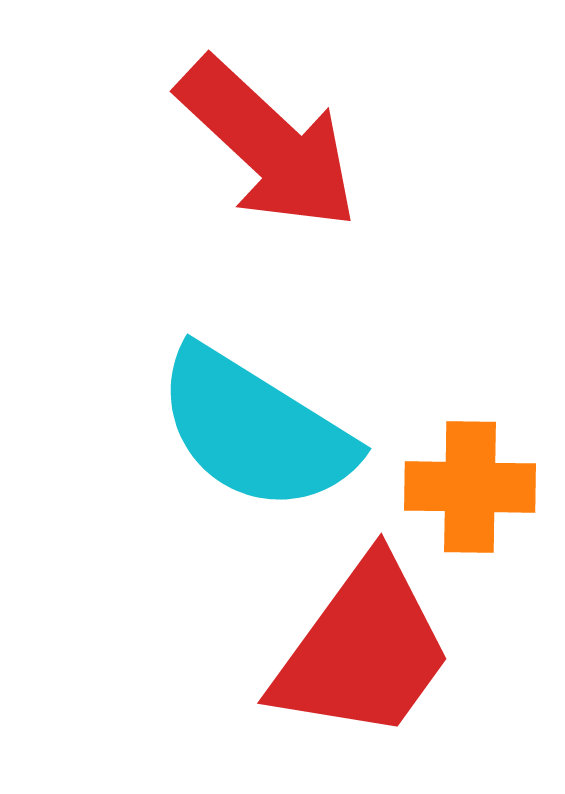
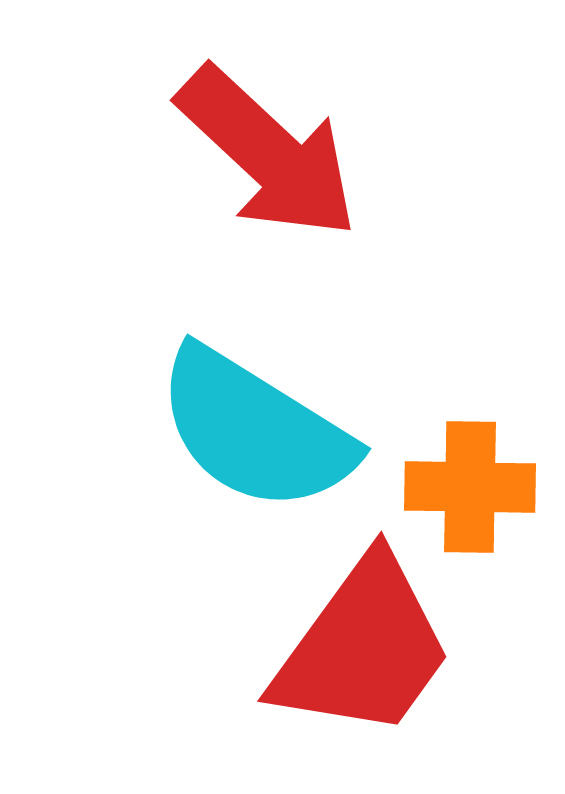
red arrow: moved 9 px down
red trapezoid: moved 2 px up
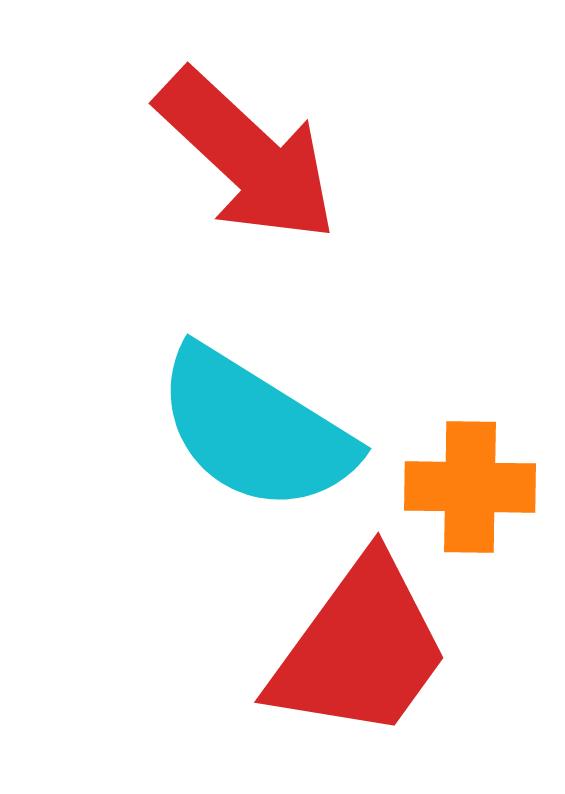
red arrow: moved 21 px left, 3 px down
red trapezoid: moved 3 px left, 1 px down
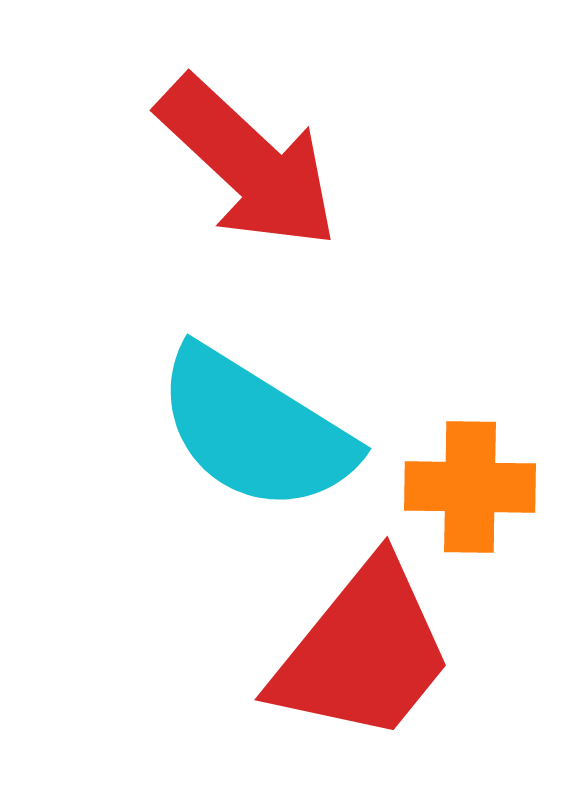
red arrow: moved 1 px right, 7 px down
red trapezoid: moved 3 px right, 3 px down; rotated 3 degrees clockwise
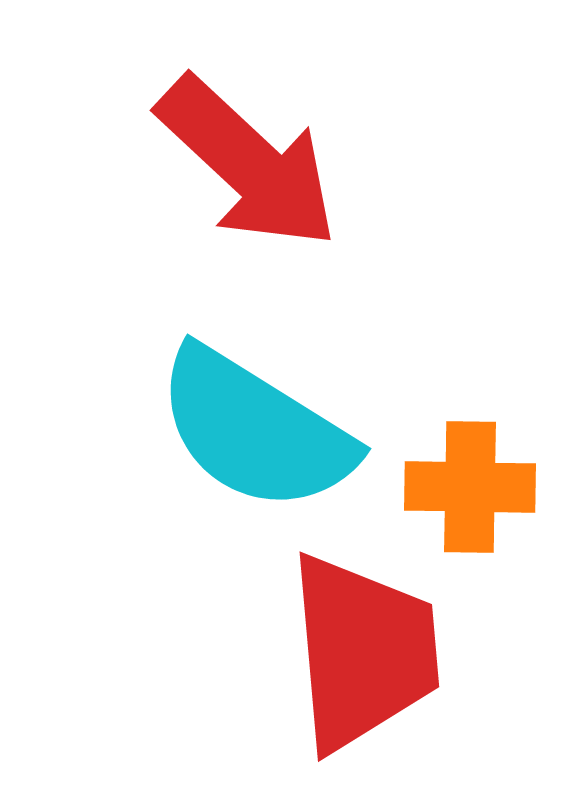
red trapezoid: rotated 44 degrees counterclockwise
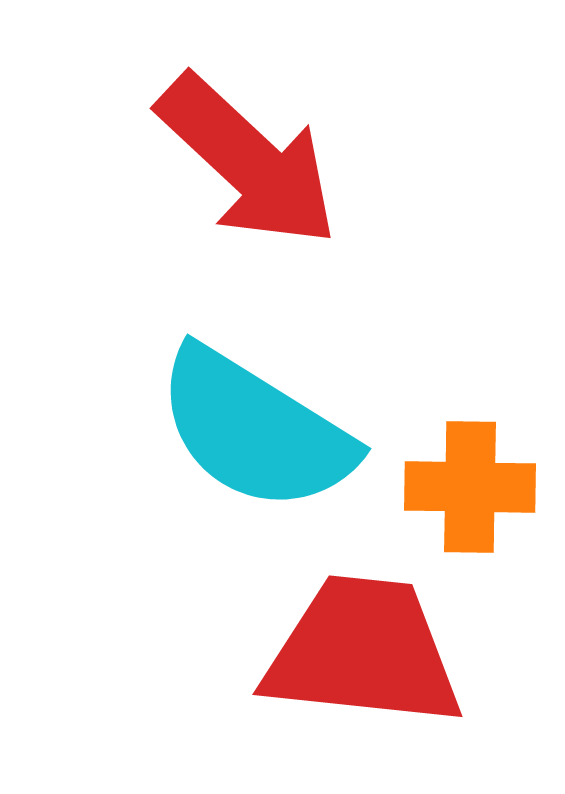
red arrow: moved 2 px up
red trapezoid: rotated 79 degrees counterclockwise
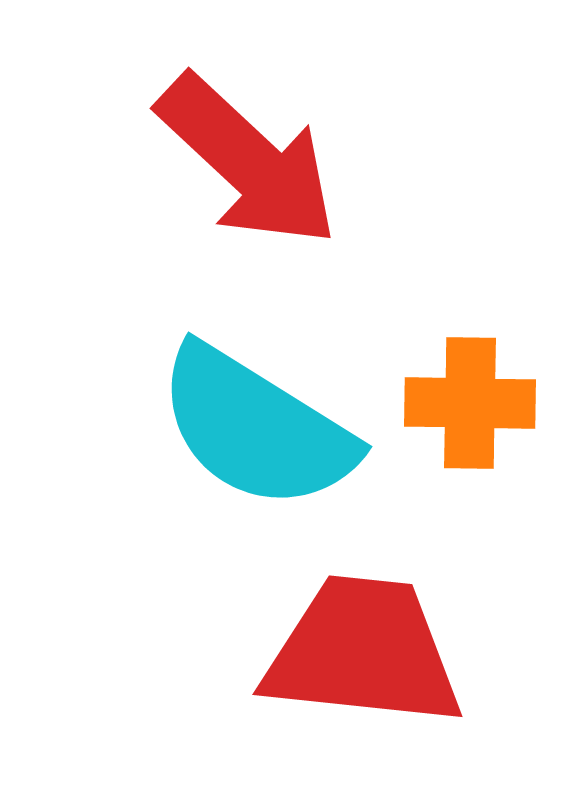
cyan semicircle: moved 1 px right, 2 px up
orange cross: moved 84 px up
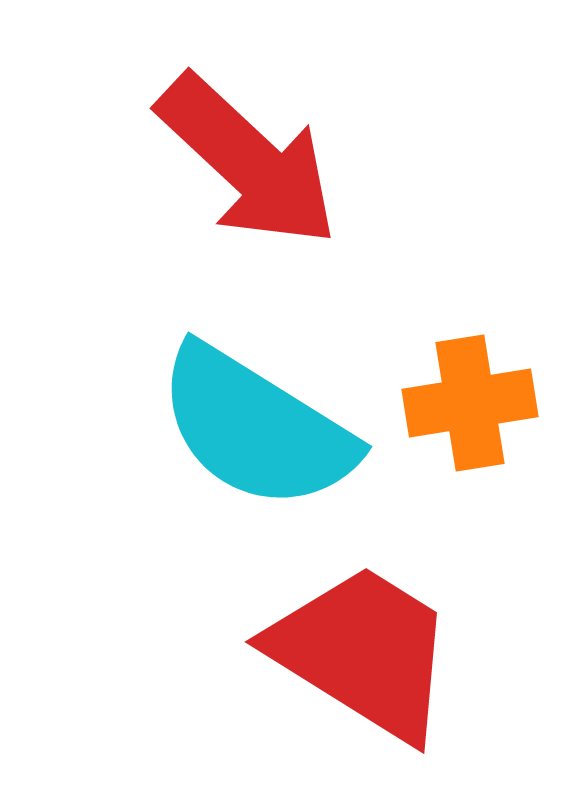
orange cross: rotated 10 degrees counterclockwise
red trapezoid: rotated 26 degrees clockwise
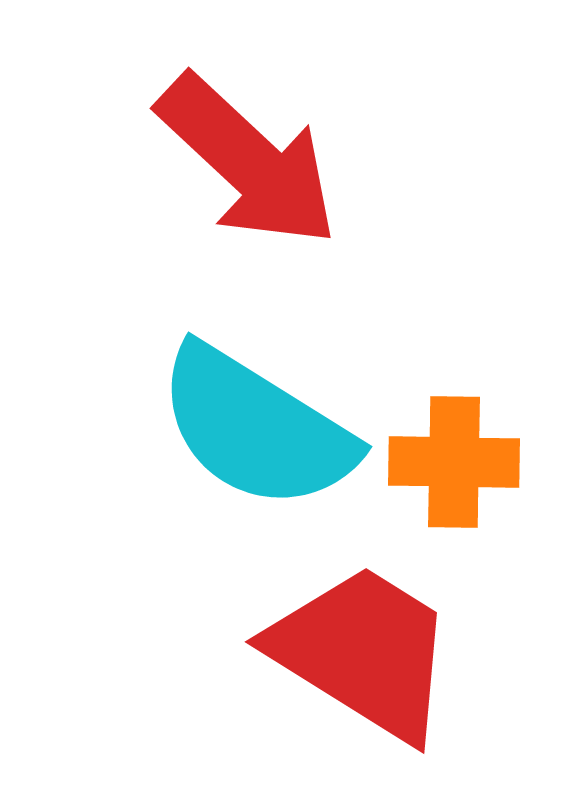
orange cross: moved 16 px left, 59 px down; rotated 10 degrees clockwise
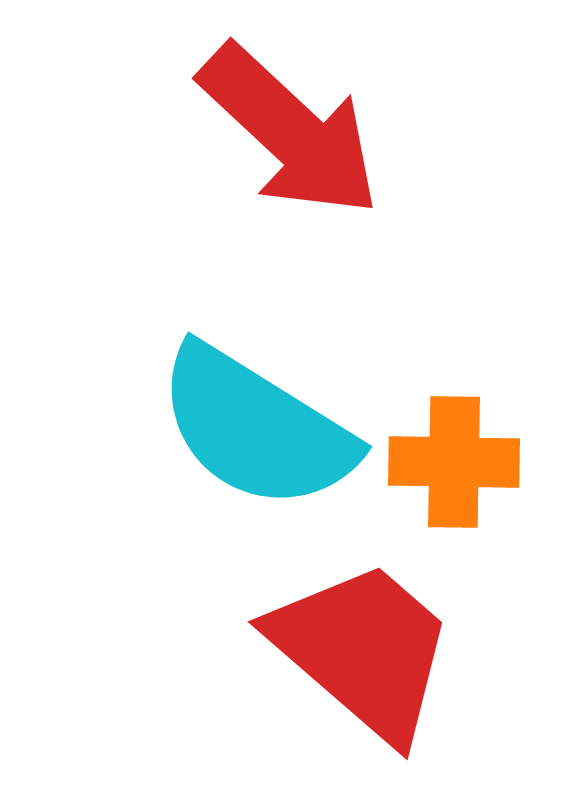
red arrow: moved 42 px right, 30 px up
red trapezoid: moved 2 px up; rotated 9 degrees clockwise
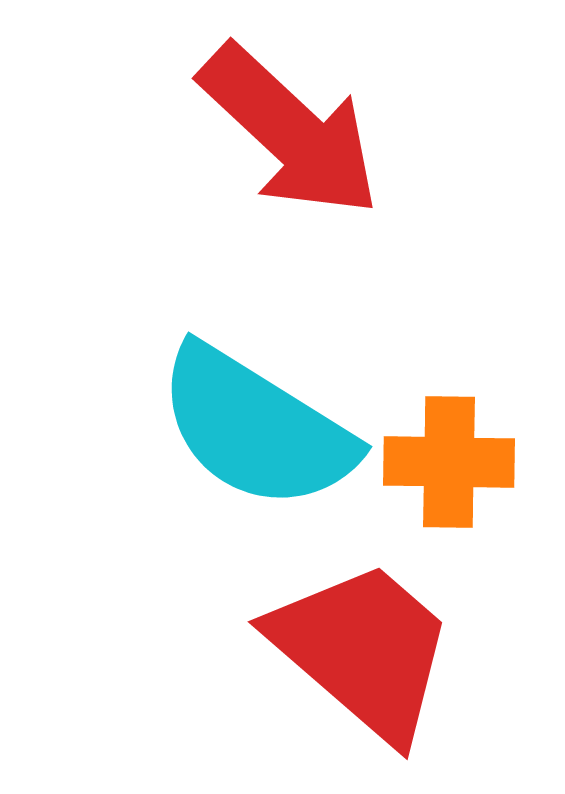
orange cross: moved 5 px left
